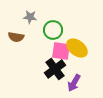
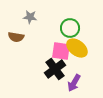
green circle: moved 17 px right, 2 px up
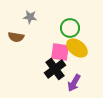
pink square: moved 1 px left, 1 px down
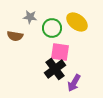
green circle: moved 18 px left
brown semicircle: moved 1 px left, 1 px up
yellow ellipse: moved 26 px up
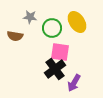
yellow ellipse: rotated 20 degrees clockwise
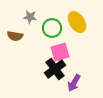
pink square: rotated 24 degrees counterclockwise
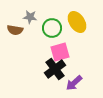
brown semicircle: moved 6 px up
purple arrow: rotated 18 degrees clockwise
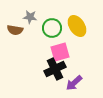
yellow ellipse: moved 4 px down
black cross: rotated 10 degrees clockwise
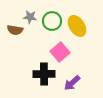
green circle: moved 7 px up
pink square: rotated 24 degrees counterclockwise
black cross: moved 11 px left, 5 px down; rotated 25 degrees clockwise
purple arrow: moved 2 px left
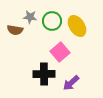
purple arrow: moved 1 px left
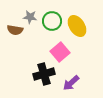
black cross: rotated 15 degrees counterclockwise
